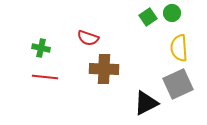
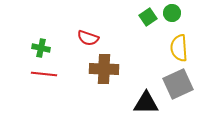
red line: moved 1 px left, 3 px up
black triangle: rotated 28 degrees clockwise
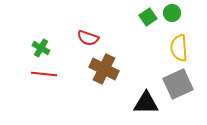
green cross: rotated 18 degrees clockwise
brown cross: rotated 24 degrees clockwise
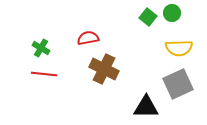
green square: rotated 18 degrees counterclockwise
red semicircle: rotated 150 degrees clockwise
yellow semicircle: rotated 88 degrees counterclockwise
black triangle: moved 4 px down
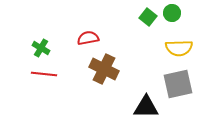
gray square: rotated 12 degrees clockwise
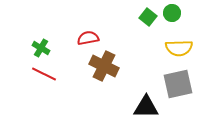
brown cross: moved 3 px up
red line: rotated 20 degrees clockwise
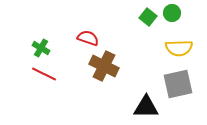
red semicircle: rotated 30 degrees clockwise
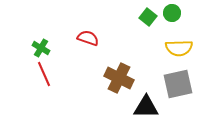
brown cross: moved 15 px right, 12 px down
red line: rotated 40 degrees clockwise
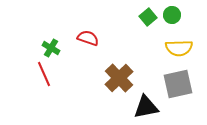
green circle: moved 2 px down
green square: rotated 12 degrees clockwise
green cross: moved 10 px right
brown cross: rotated 20 degrees clockwise
black triangle: rotated 12 degrees counterclockwise
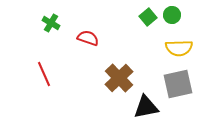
green cross: moved 25 px up
